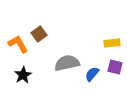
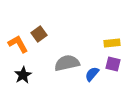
purple square: moved 2 px left, 3 px up
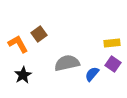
purple square: rotated 21 degrees clockwise
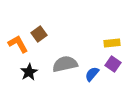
gray semicircle: moved 2 px left, 1 px down
black star: moved 6 px right, 3 px up
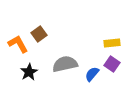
purple square: moved 1 px left
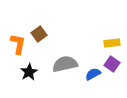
orange L-shape: rotated 40 degrees clockwise
blue semicircle: moved 1 px right; rotated 21 degrees clockwise
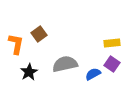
orange L-shape: moved 2 px left
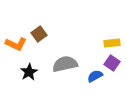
orange L-shape: rotated 105 degrees clockwise
purple square: moved 1 px up
blue semicircle: moved 2 px right, 2 px down
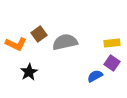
gray semicircle: moved 22 px up
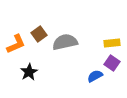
orange L-shape: rotated 50 degrees counterclockwise
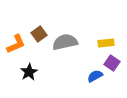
yellow rectangle: moved 6 px left
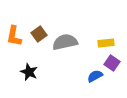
orange L-shape: moved 2 px left, 8 px up; rotated 125 degrees clockwise
black star: rotated 18 degrees counterclockwise
